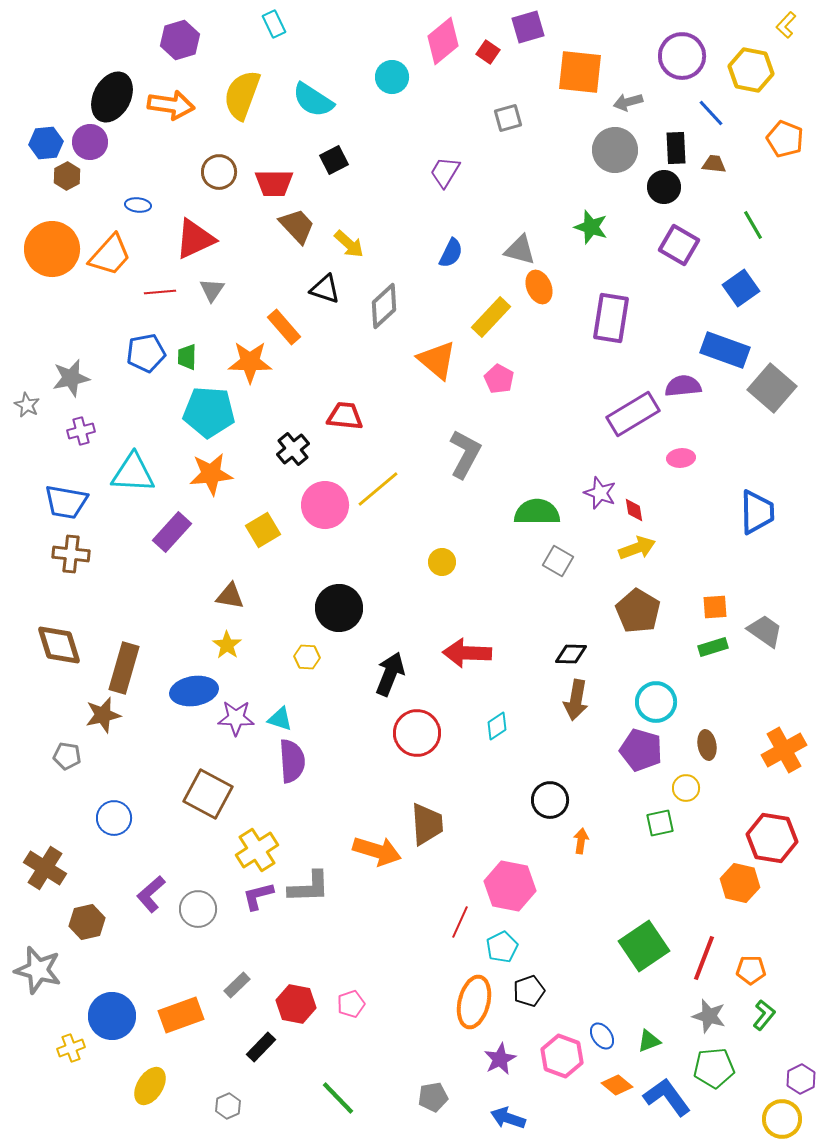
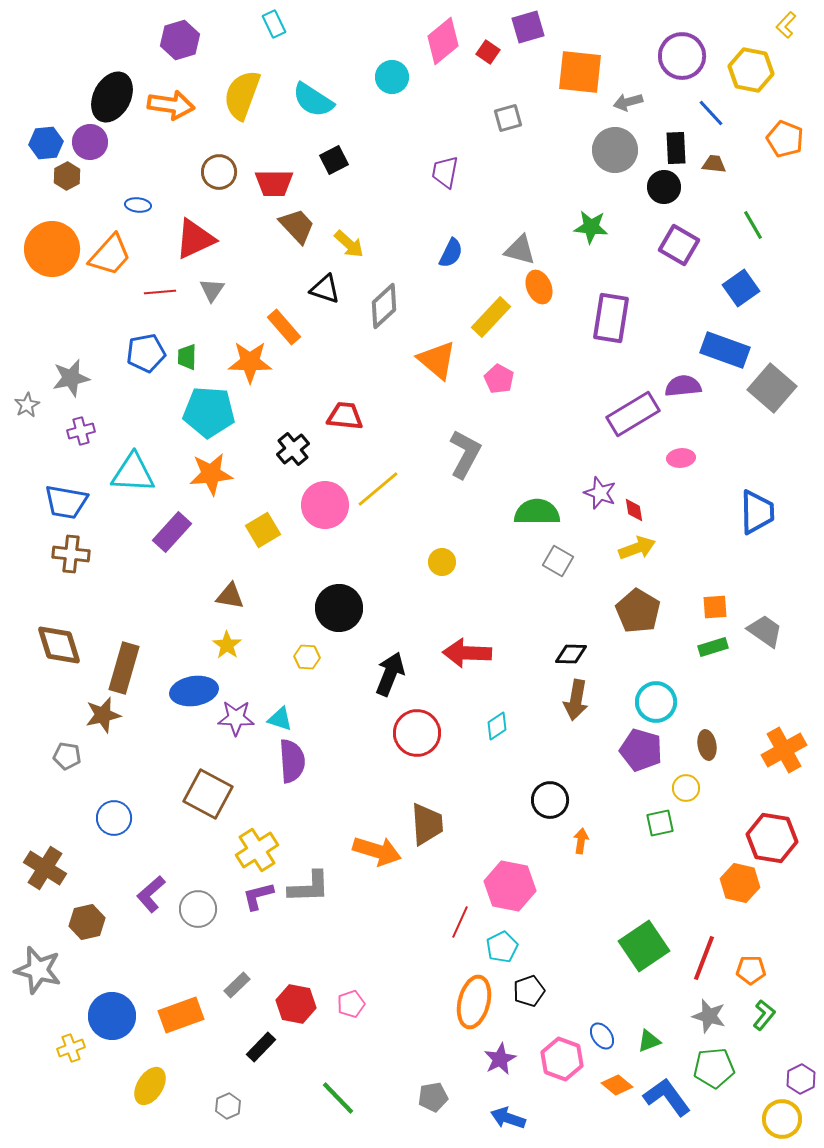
purple trapezoid at (445, 172): rotated 20 degrees counterclockwise
green star at (591, 227): rotated 12 degrees counterclockwise
gray star at (27, 405): rotated 15 degrees clockwise
pink hexagon at (562, 1056): moved 3 px down
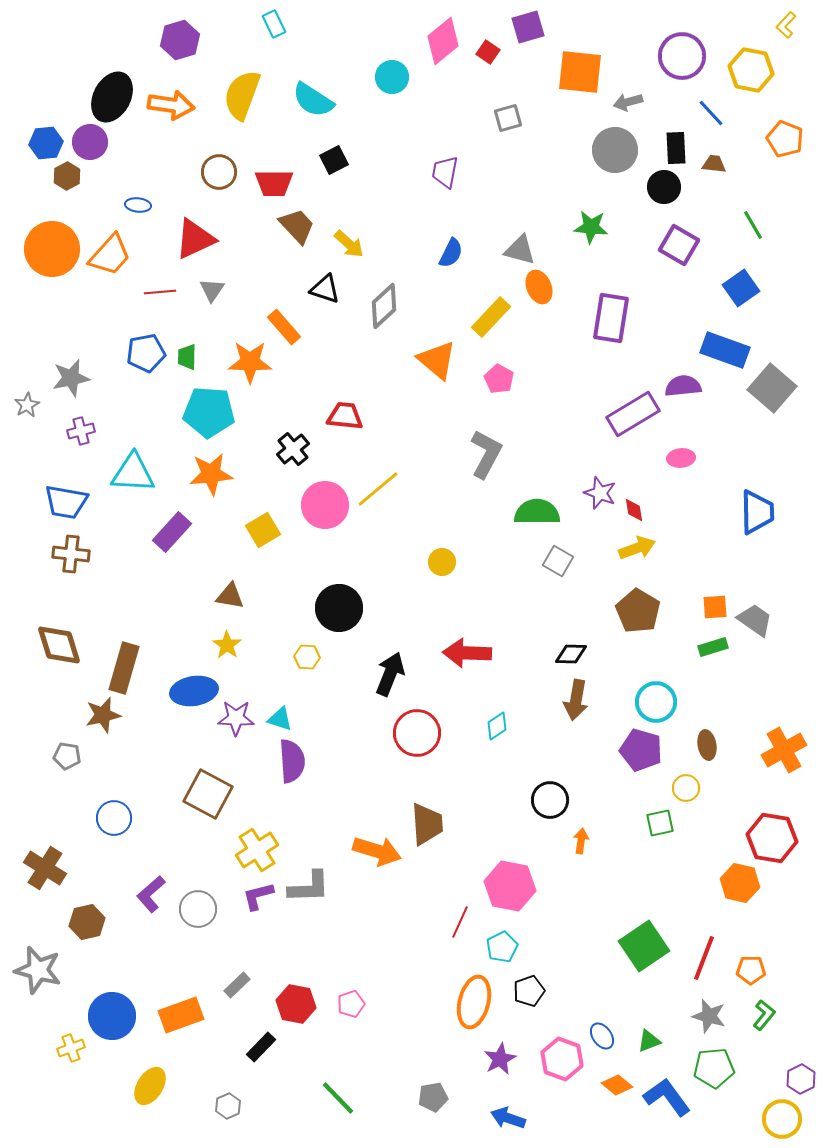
gray L-shape at (465, 454): moved 21 px right
gray trapezoid at (765, 631): moved 10 px left, 11 px up
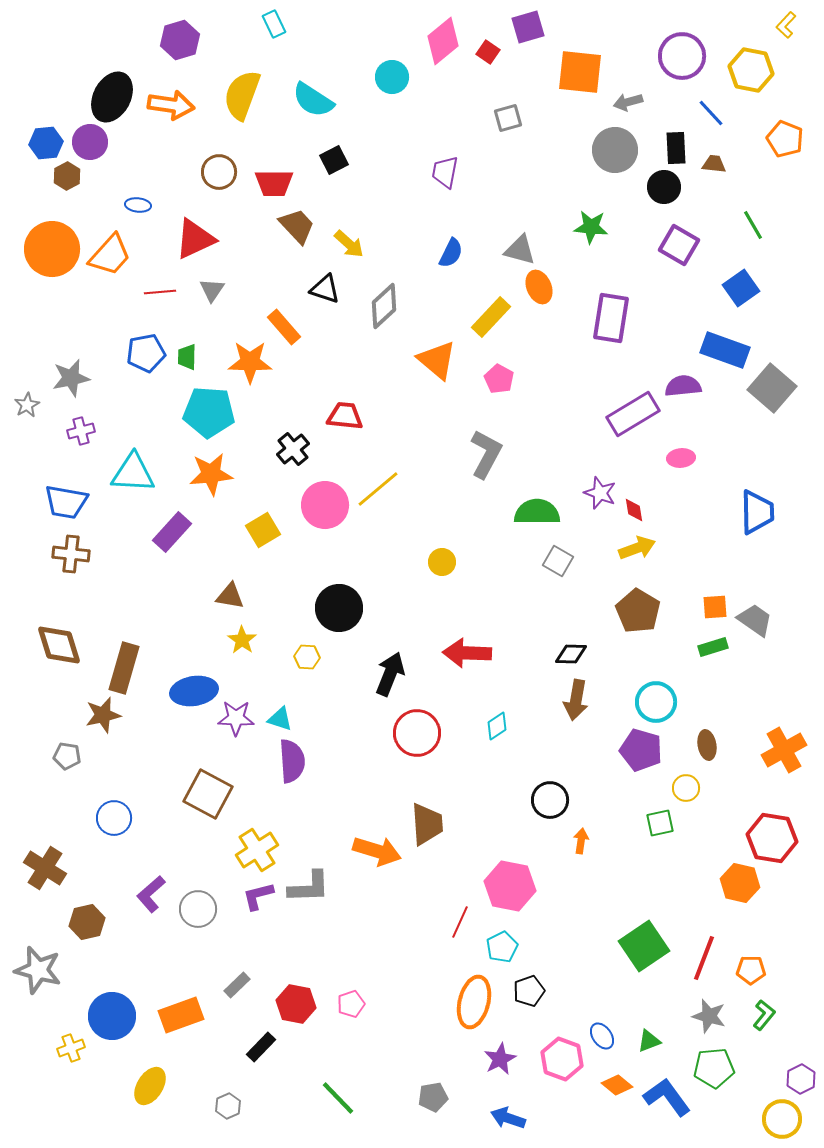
yellow star at (227, 645): moved 15 px right, 5 px up
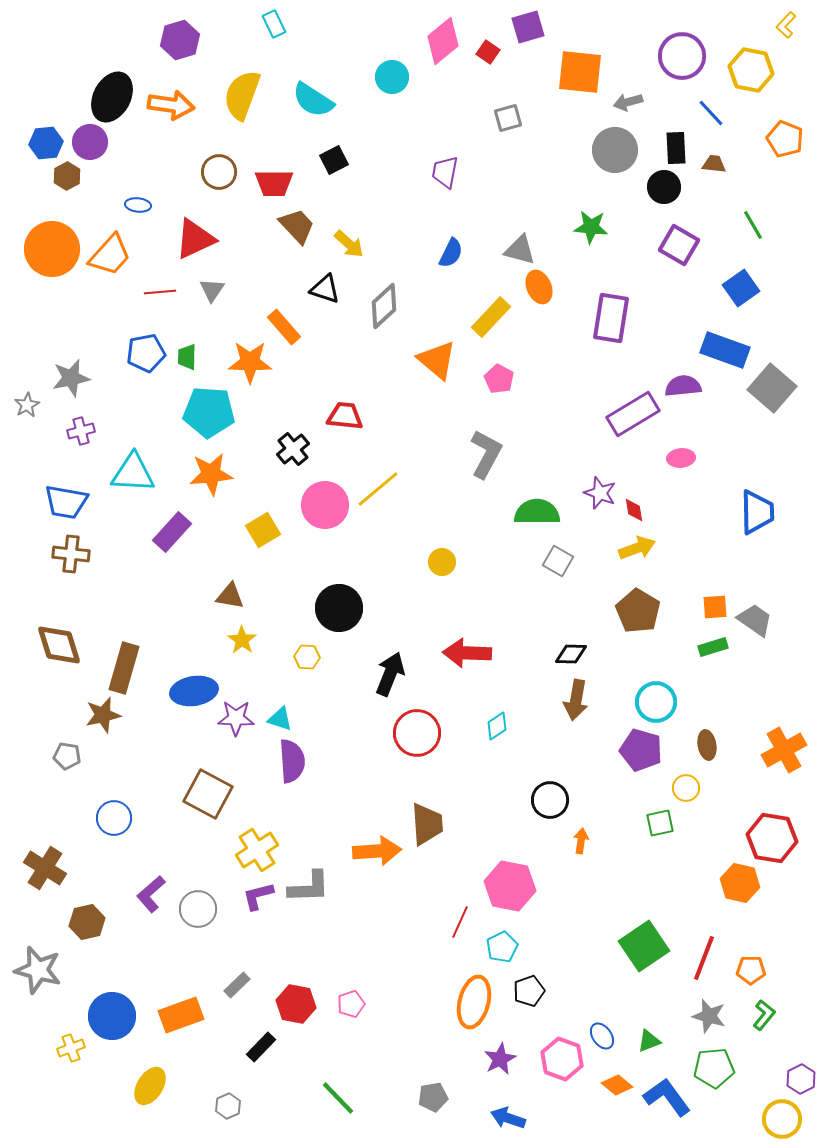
orange arrow at (377, 851): rotated 21 degrees counterclockwise
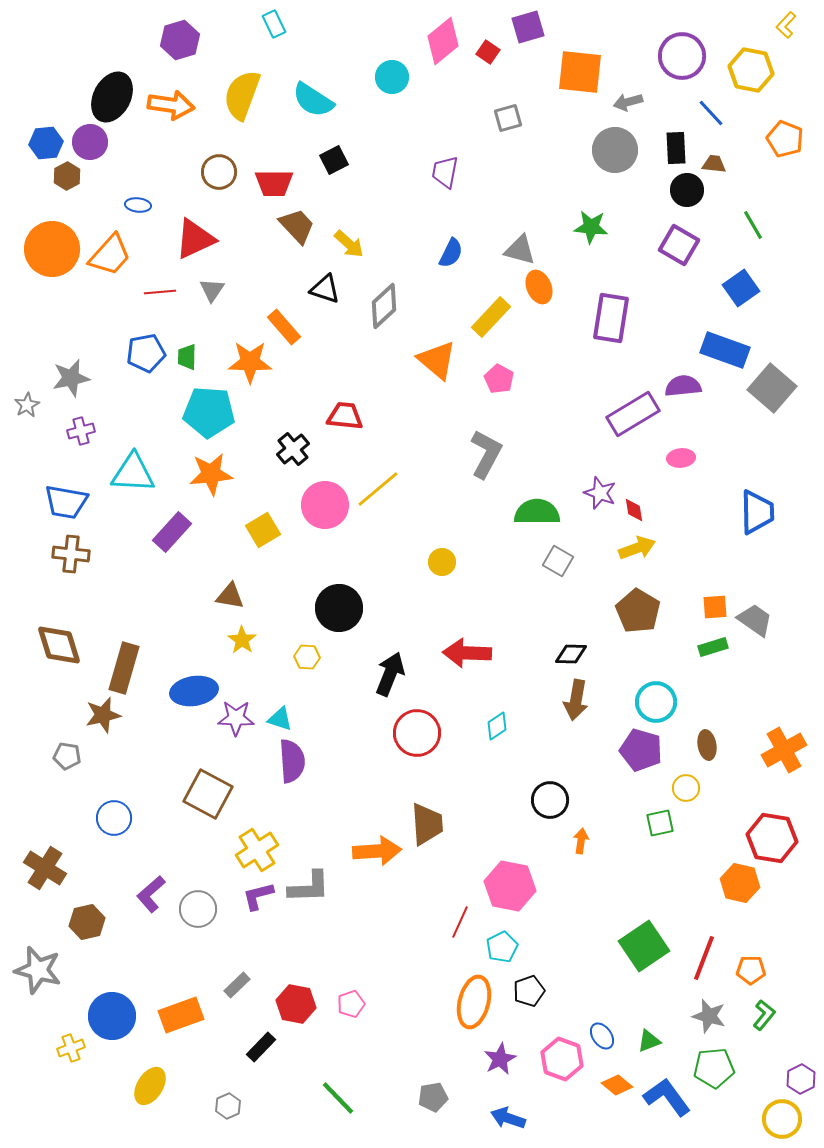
black circle at (664, 187): moved 23 px right, 3 px down
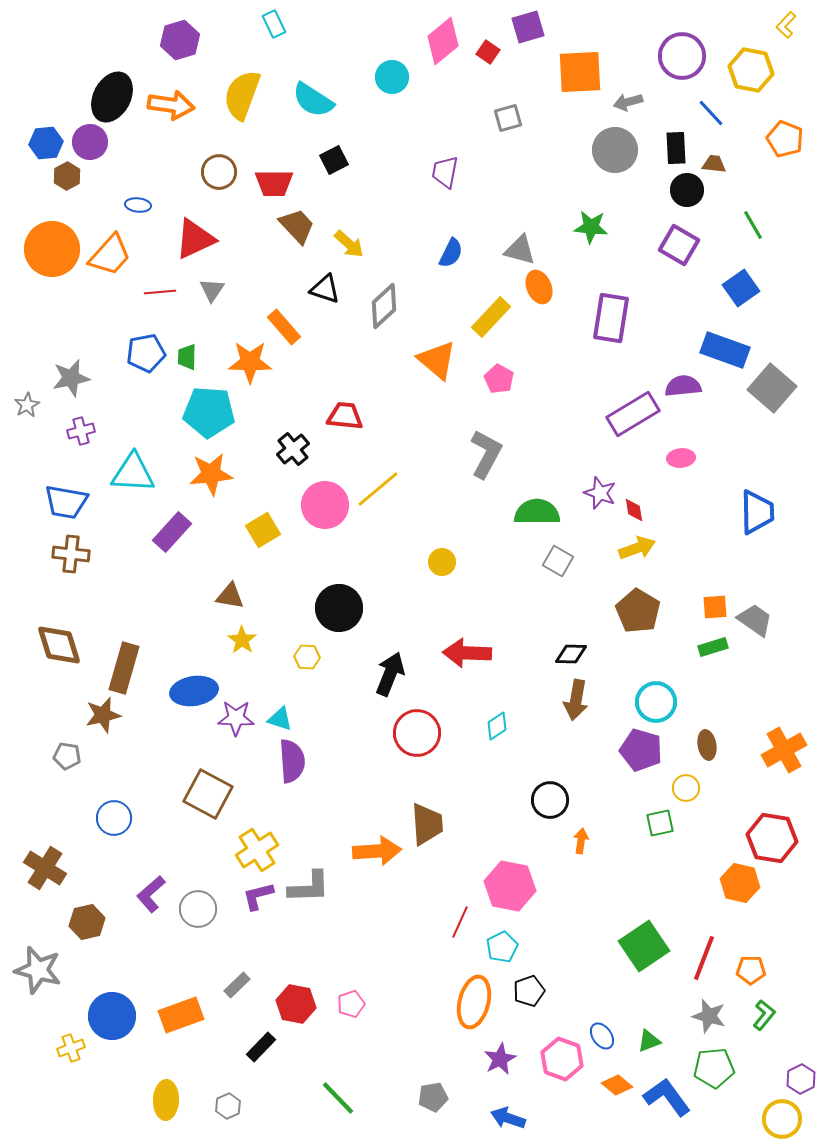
orange square at (580, 72): rotated 9 degrees counterclockwise
yellow ellipse at (150, 1086): moved 16 px right, 14 px down; rotated 30 degrees counterclockwise
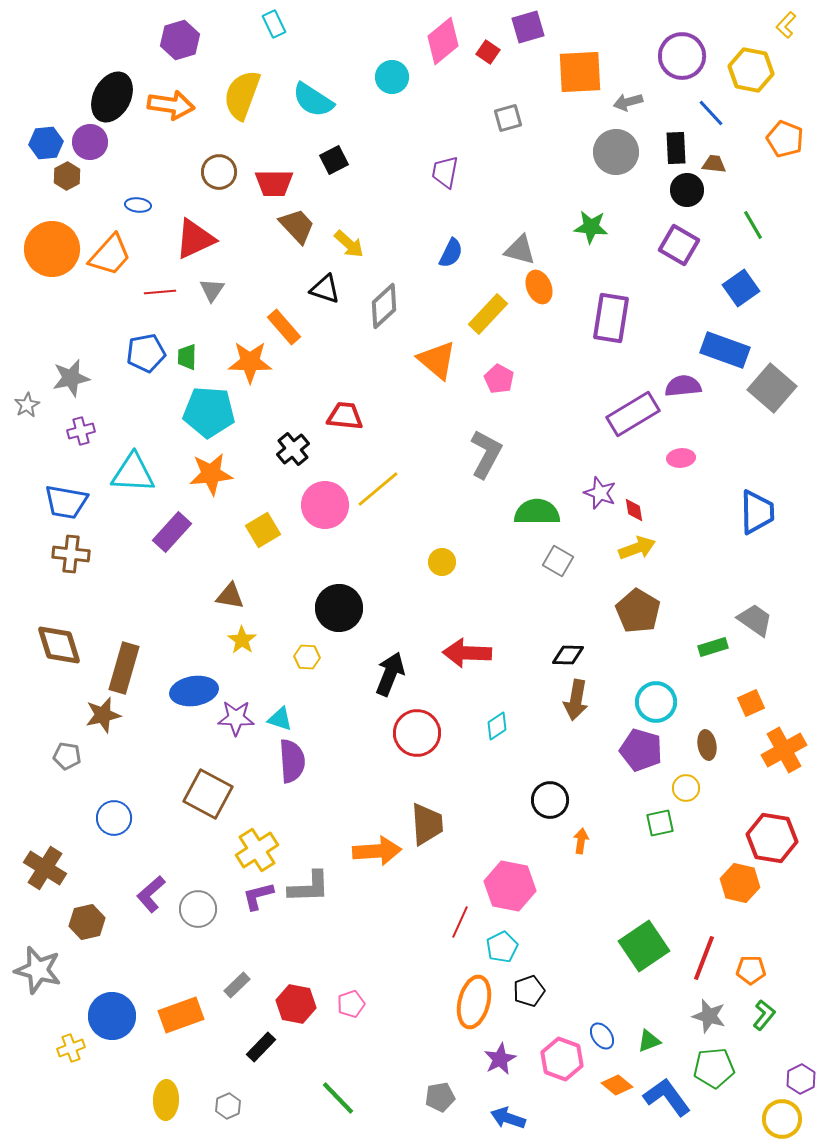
gray circle at (615, 150): moved 1 px right, 2 px down
yellow rectangle at (491, 317): moved 3 px left, 3 px up
orange square at (715, 607): moved 36 px right, 96 px down; rotated 20 degrees counterclockwise
black diamond at (571, 654): moved 3 px left, 1 px down
gray pentagon at (433, 1097): moved 7 px right
